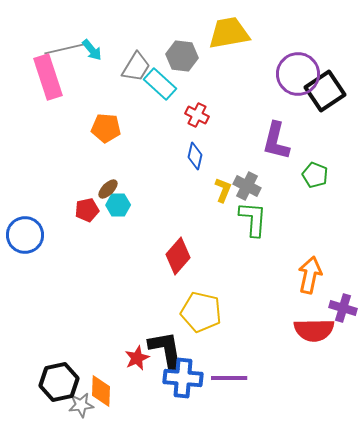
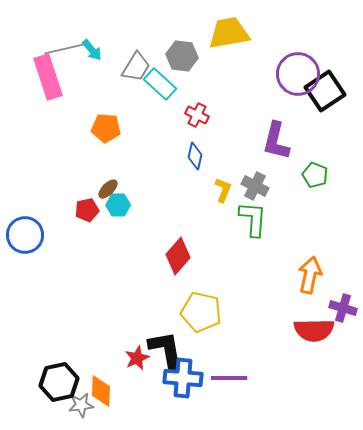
gray cross: moved 8 px right
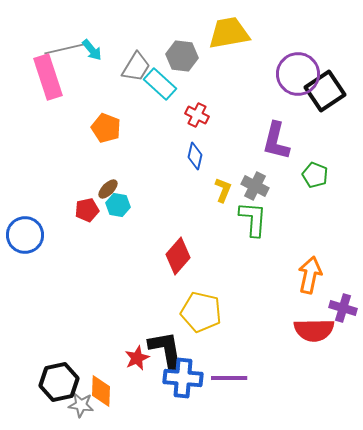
orange pentagon: rotated 16 degrees clockwise
cyan hexagon: rotated 10 degrees clockwise
gray star: rotated 15 degrees clockwise
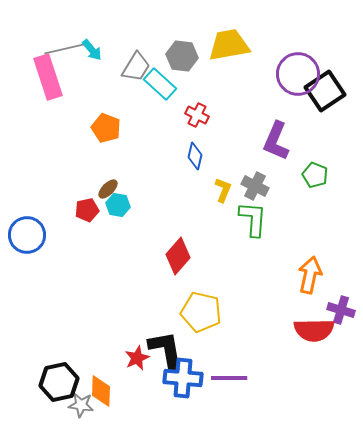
yellow trapezoid: moved 12 px down
purple L-shape: rotated 9 degrees clockwise
blue circle: moved 2 px right
purple cross: moved 2 px left, 2 px down
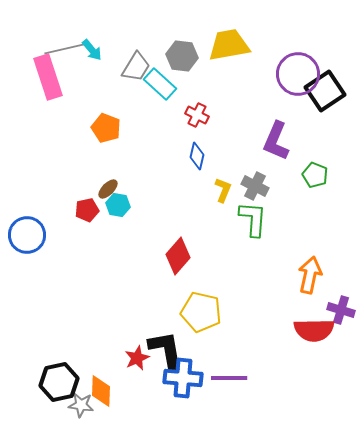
blue diamond: moved 2 px right
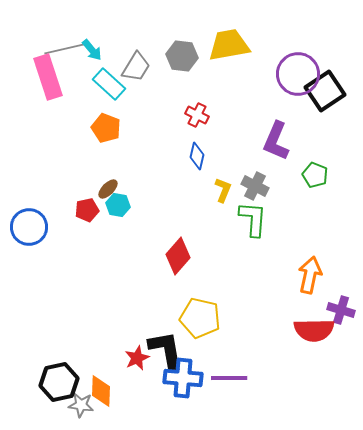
cyan rectangle: moved 51 px left
blue circle: moved 2 px right, 8 px up
yellow pentagon: moved 1 px left, 6 px down
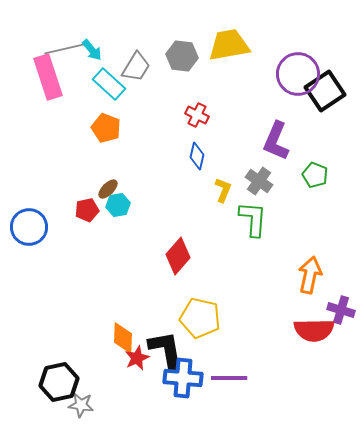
gray cross: moved 4 px right, 5 px up; rotated 8 degrees clockwise
cyan hexagon: rotated 20 degrees counterclockwise
orange diamond: moved 22 px right, 53 px up
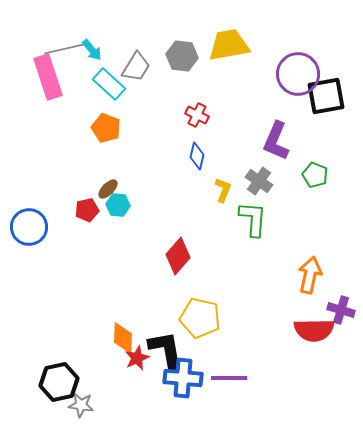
black square: moved 1 px right, 5 px down; rotated 24 degrees clockwise
cyan hexagon: rotated 15 degrees clockwise
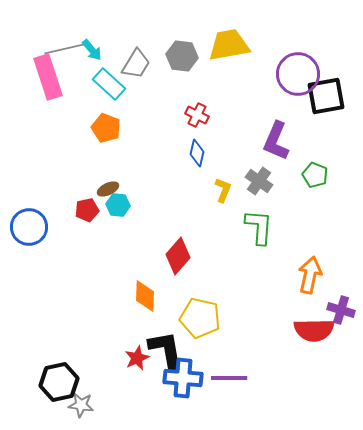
gray trapezoid: moved 3 px up
blue diamond: moved 3 px up
brown ellipse: rotated 20 degrees clockwise
green L-shape: moved 6 px right, 8 px down
orange diamond: moved 22 px right, 42 px up
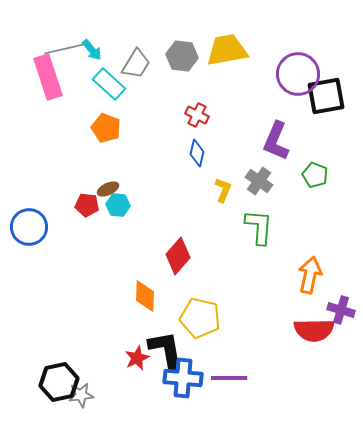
yellow trapezoid: moved 2 px left, 5 px down
red pentagon: moved 5 px up; rotated 20 degrees clockwise
gray star: moved 10 px up; rotated 15 degrees counterclockwise
